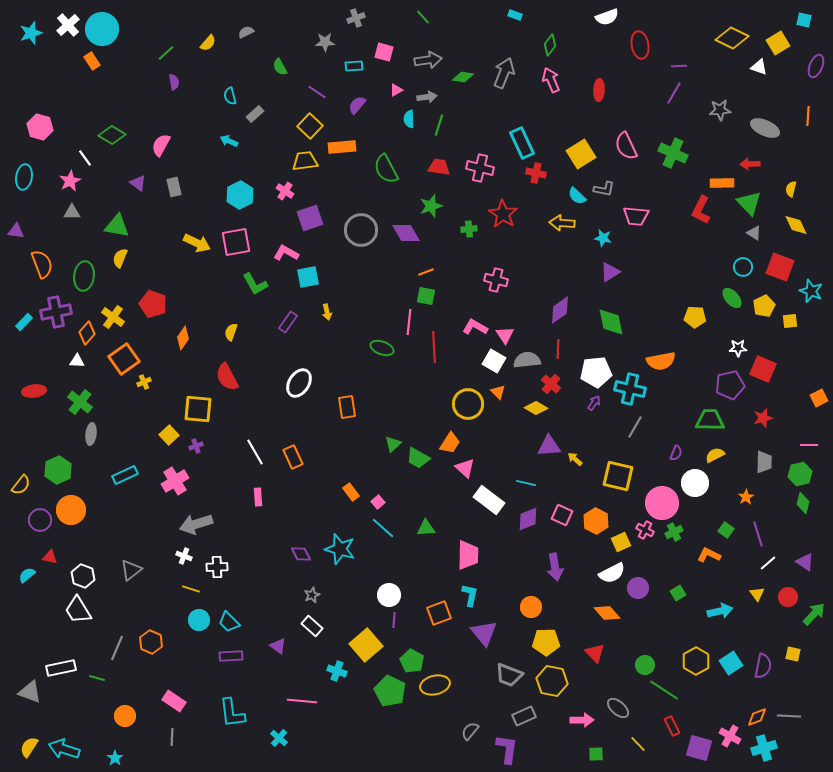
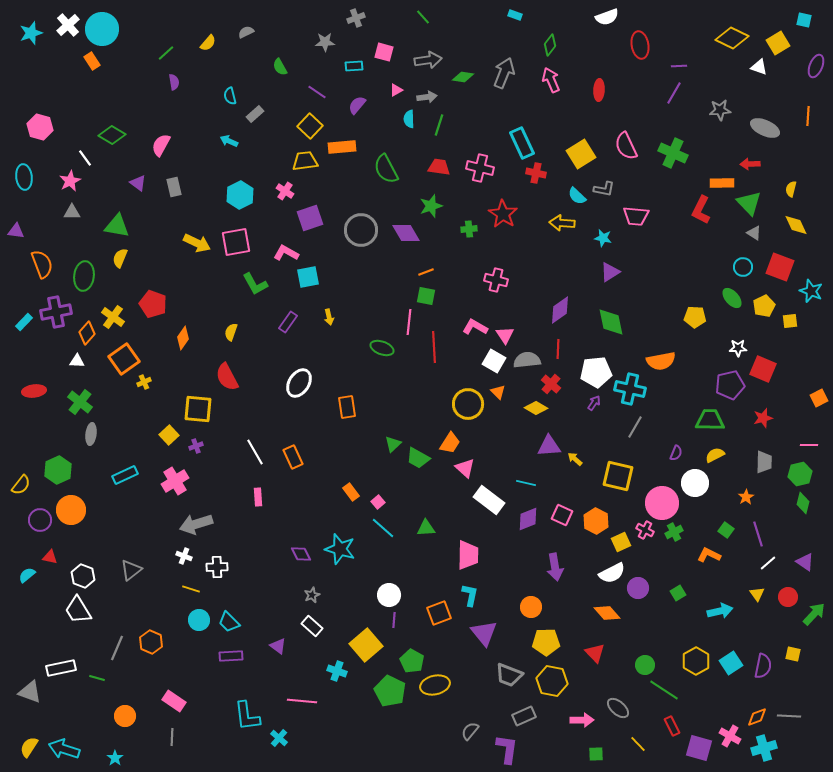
cyan ellipse at (24, 177): rotated 15 degrees counterclockwise
yellow arrow at (327, 312): moved 2 px right, 5 px down
cyan L-shape at (232, 713): moved 15 px right, 3 px down
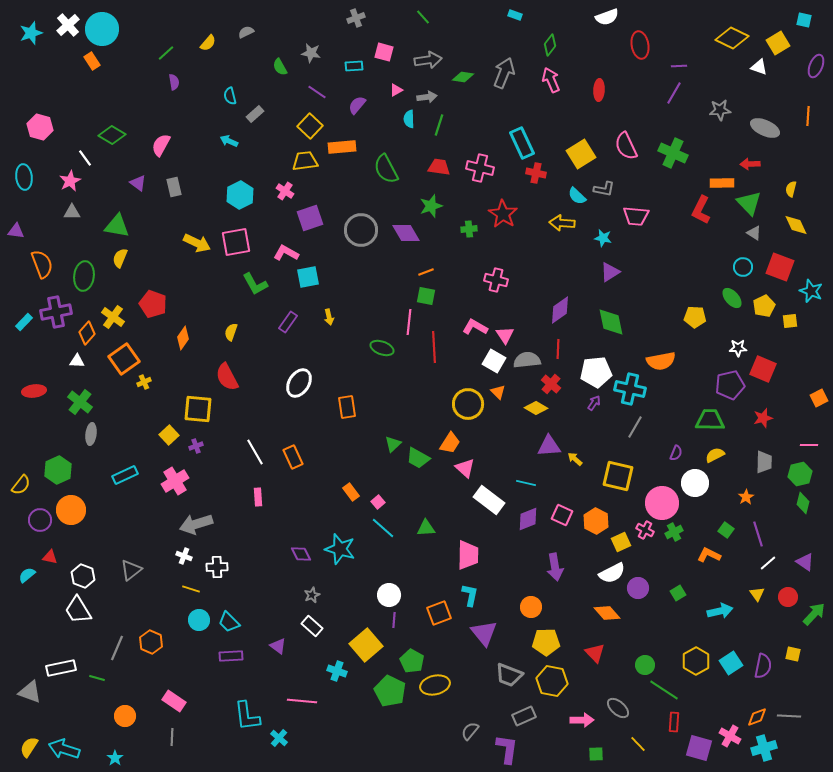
gray star at (325, 42): moved 14 px left, 11 px down; rotated 12 degrees clockwise
red rectangle at (672, 726): moved 2 px right, 4 px up; rotated 30 degrees clockwise
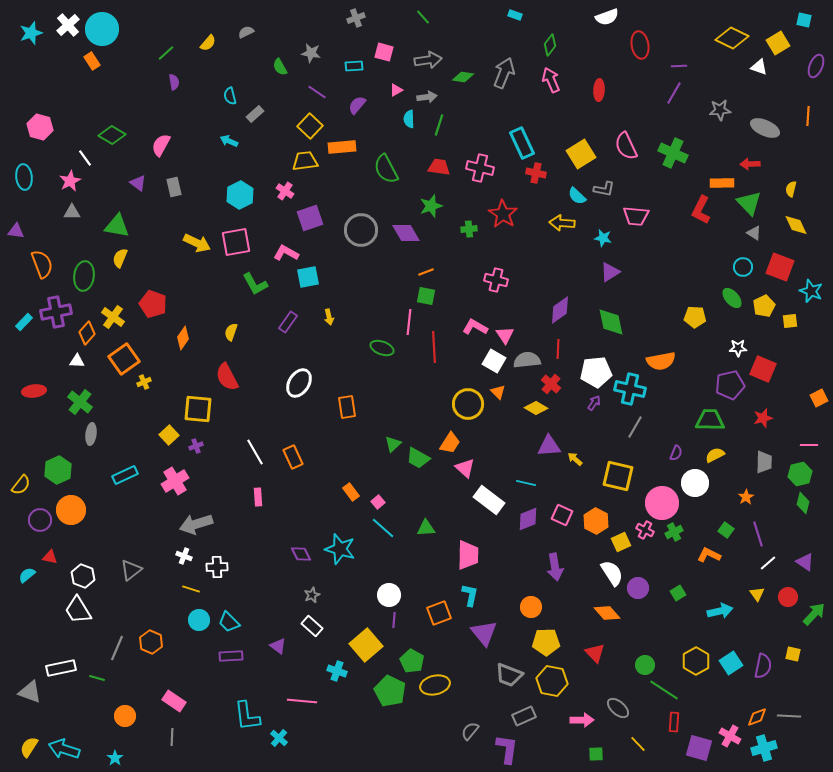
white semicircle at (612, 573): rotated 96 degrees counterclockwise
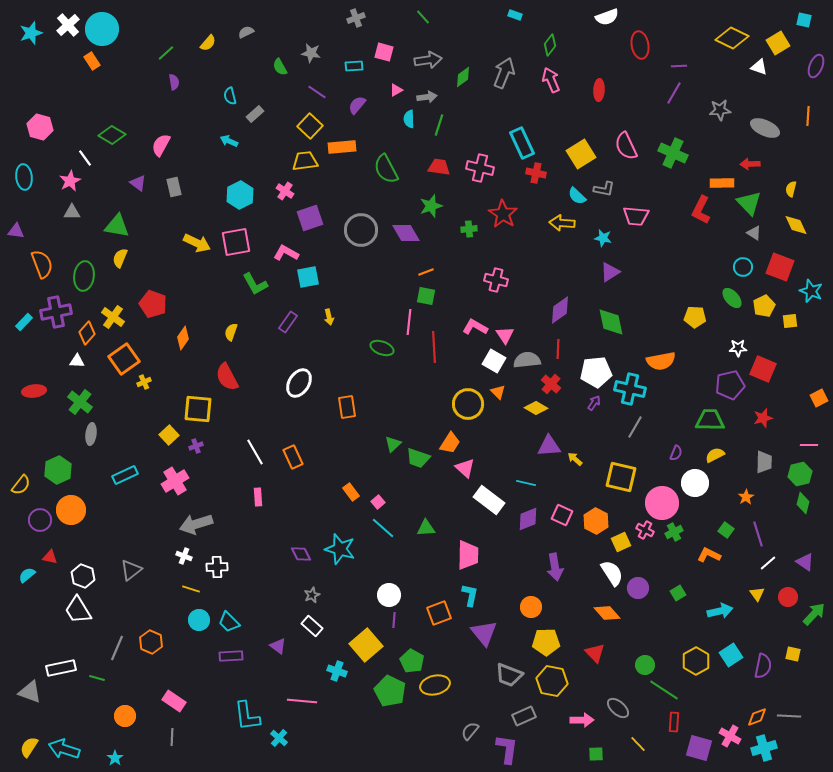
green diamond at (463, 77): rotated 45 degrees counterclockwise
green trapezoid at (418, 458): rotated 10 degrees counterclockwise
yellow square at (618, 476): moved 3 px right, 1 px down
cyan square at (731, 663): moved 8 px up
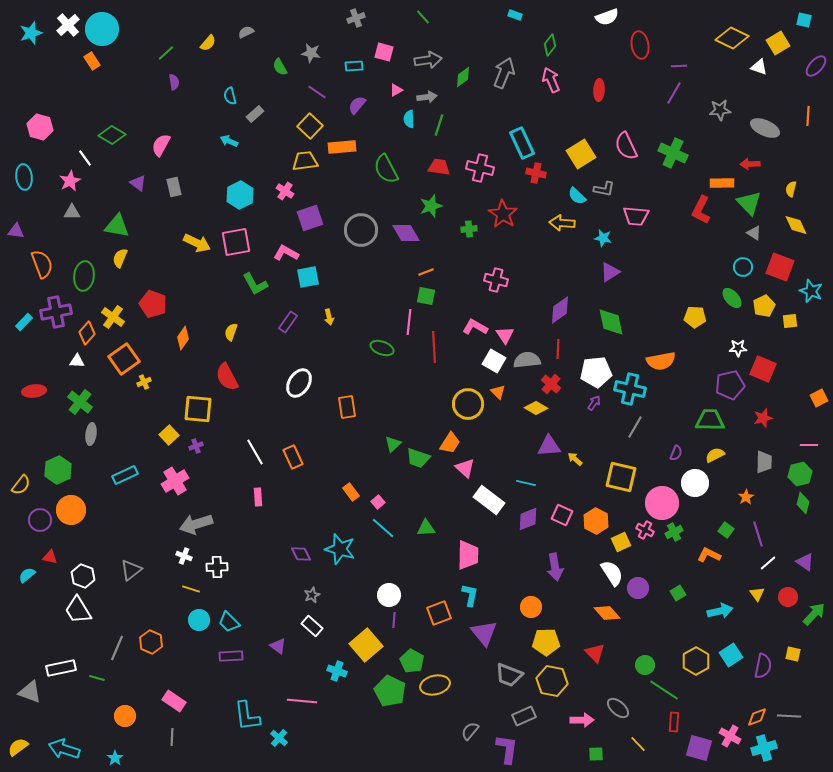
purple ellipse at (816, 66): rotated 20 degrees clockwise
yellow semicircle at (29, 747): moved 11 px left; rotated 20 degrees clockwise
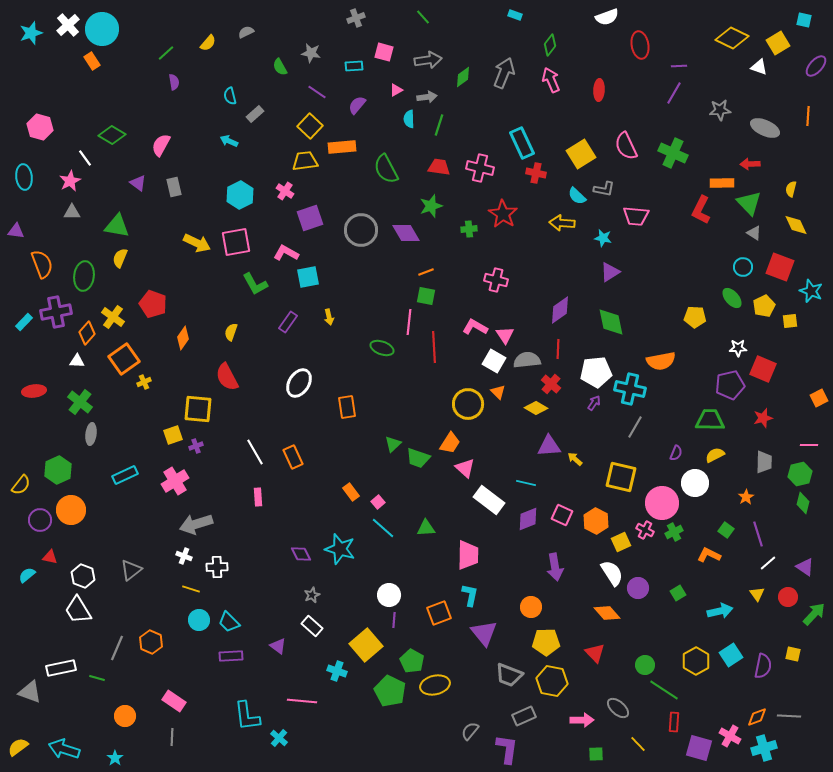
yellow square at (169, 435): moved 4 px right; rotated 24 degrees clockwise
purple triangle at (805, 562): moved 5 px down
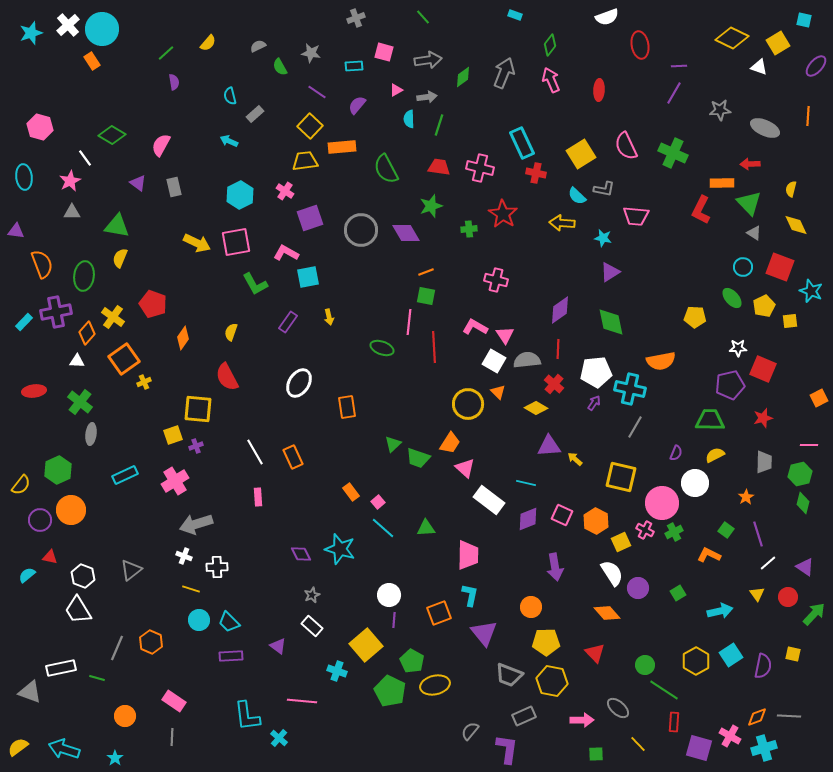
gray semicircle at (246, 32): moved 12 px right, 14 px down
red cross at (551, 384): moved 3 px right
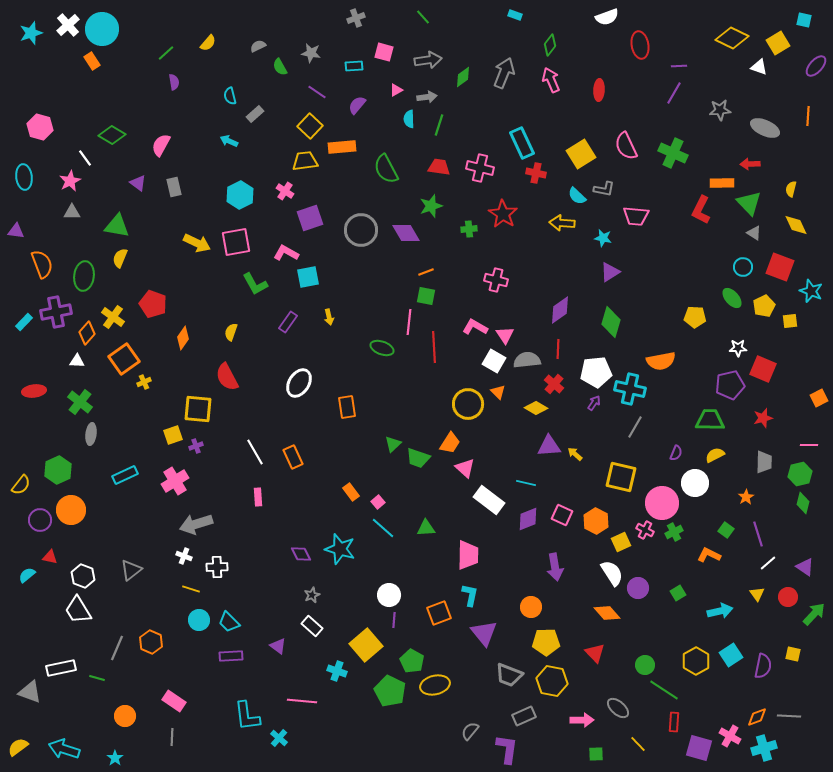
green diamond at (611, 322): rotated 28 degrees clockwise
yellow arrow at (575, 459): moved 5 px up
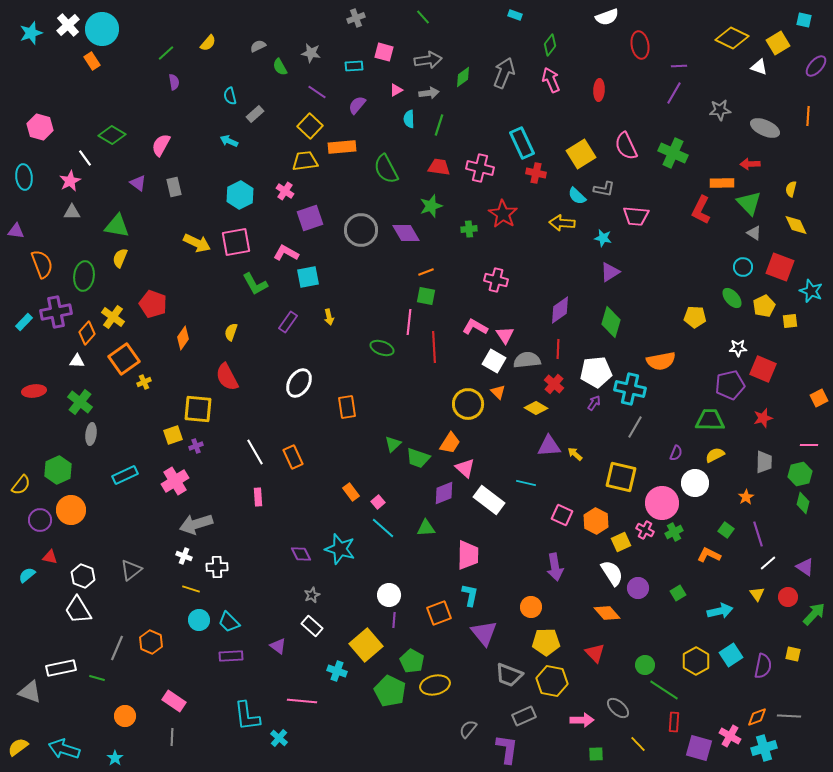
gray arrow at (427, 97): moved 2 px right, 4 px up
purple diamond at (528, 519): moved 84 px left, 26 px up
gray semicircle at (470, 731): moved 2 px left, 2 px up
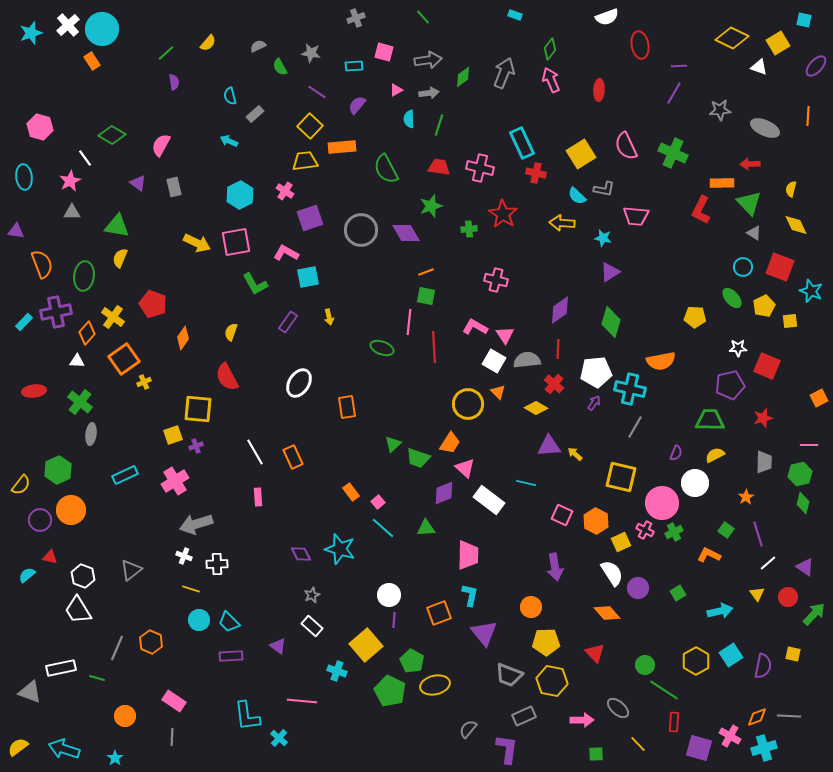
green diamond at (550, 45): moved 4 px down
red square at (763, 369): moved 4 px right, 3 px up
white cross at (217, 567): moved 3 px up
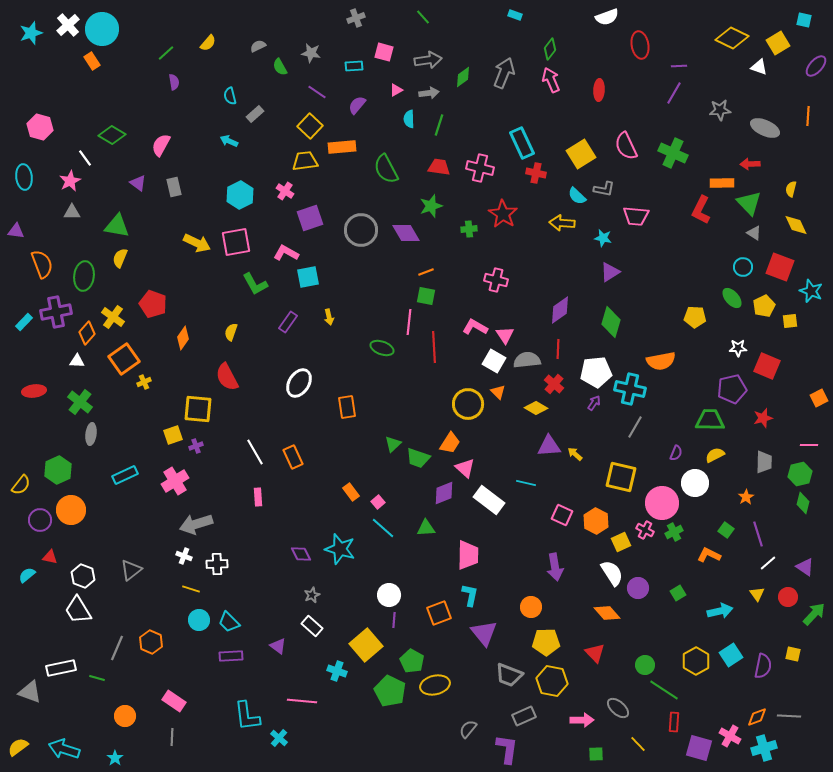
purple pentagon at (730, 385): moved 2 px right, 4 px down
